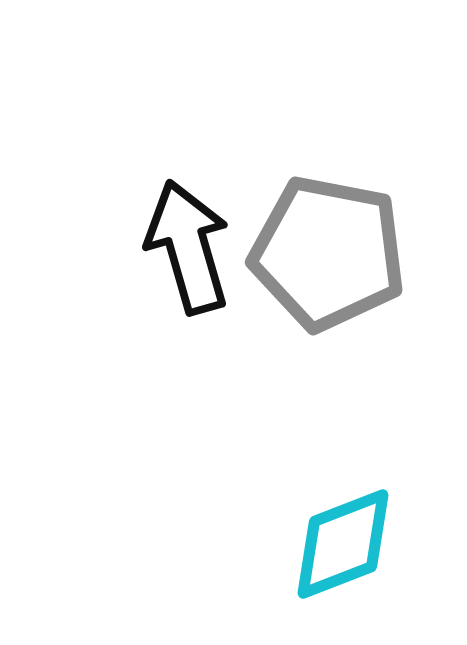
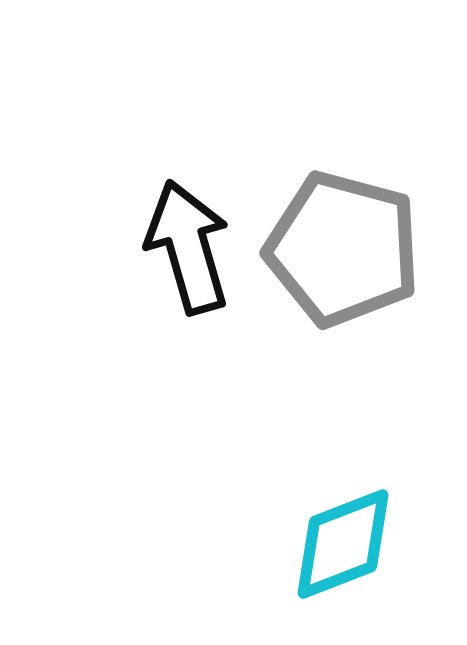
gray pentagon: moved 15 px right, 4 px up; rotated 4 degrees clockwise
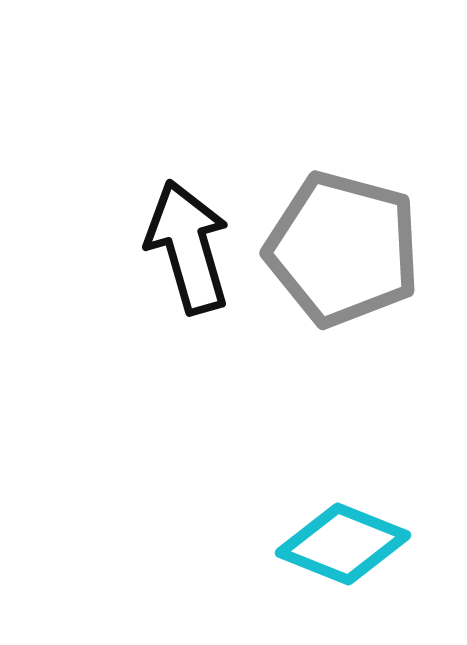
cyan diamond: rotated 43 degrees clockwise
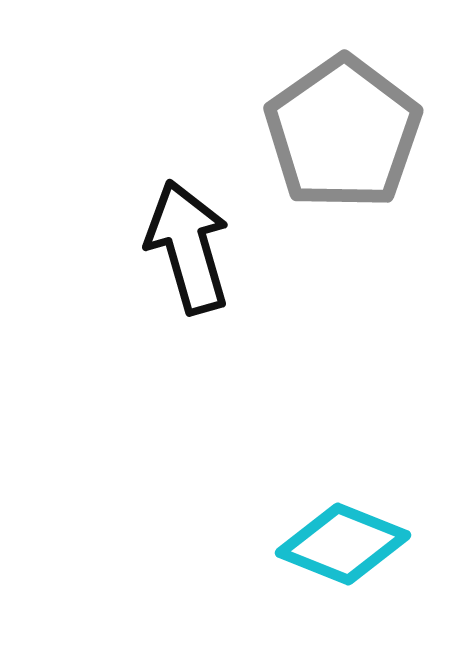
gray pentagon: moved 116 px up; rotated 22 degrees clockwise
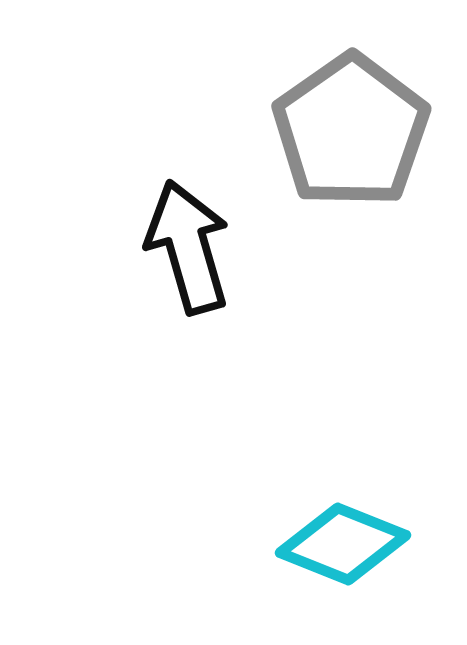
gray pentagon: moved 8 px right, 2 px up
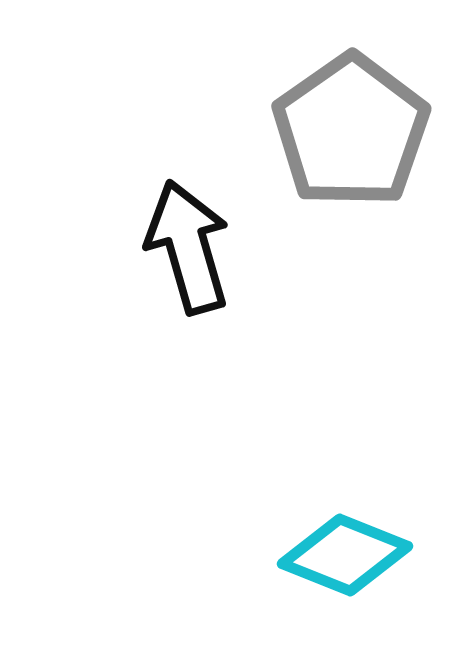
cyan diamond: moved 2 px right, 11 px down
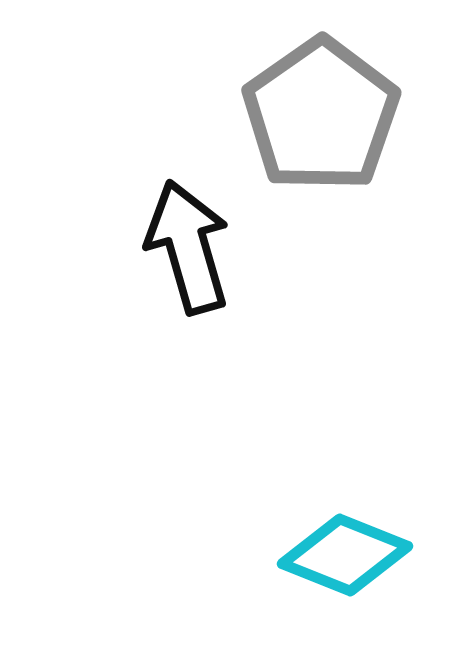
gray pentagon: moved 30 px left, 16 px up
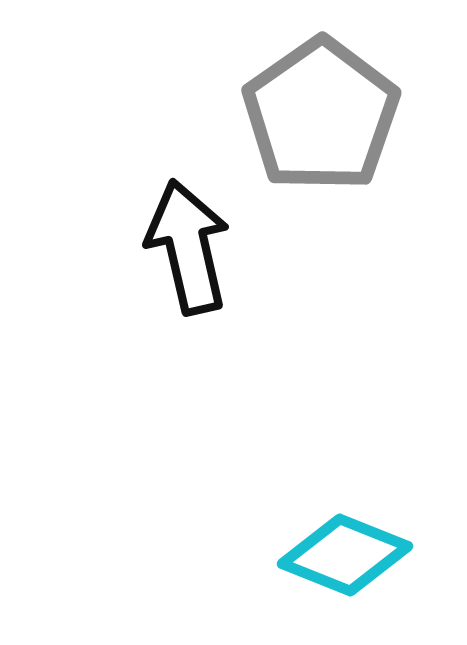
black arrow: rotated 3 degrees clockwise
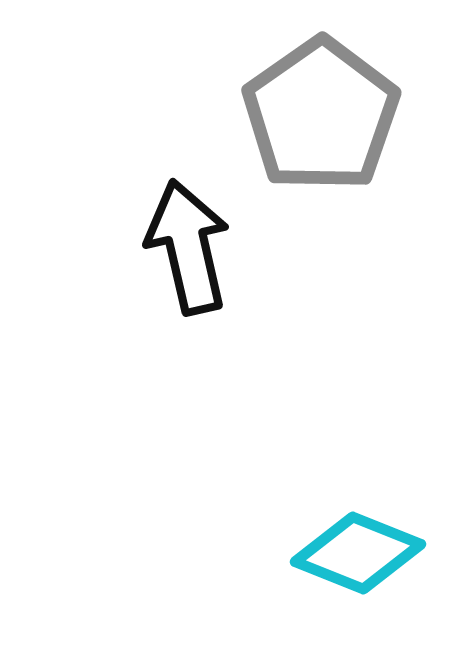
cyan diamond: moved 13 px right, 2 px up
